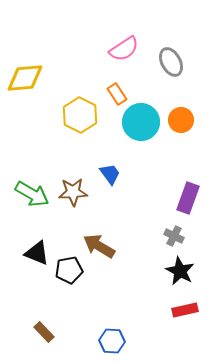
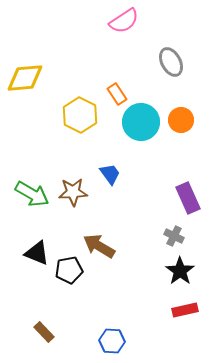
pink semicircle: moved 28 px up
purple rectangle: rotated 44 degrees counterclockwise
black star: rotated 8 degrees clockwise
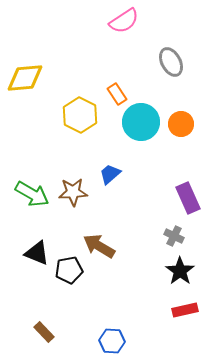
orange circle: moved 4 px down
blue trapezoid: rotated 95 degrees counterclockwise
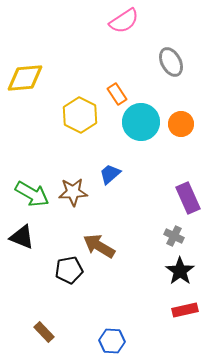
black triangle: moved 15 px left, 16 px up
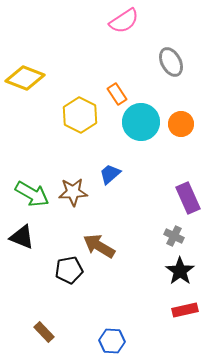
yellow diamond: rotated 27 degrees clockwise
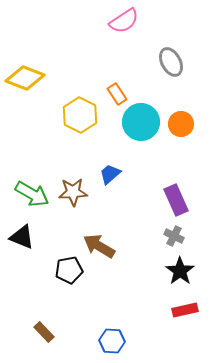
purple rectangle: moved 12 px left, 2 px down
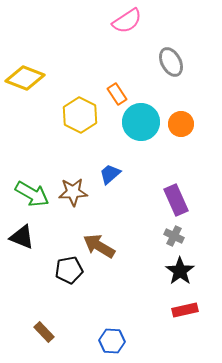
pink semicircle: moved 3 px right
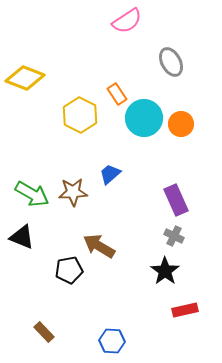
cyan circle: moved 3 px right, 4 px up
black star: moved 15 px left
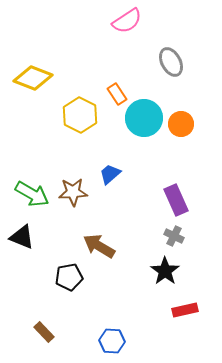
yellow diamond: moved 8 px right
black pentagon: moved 7 px down
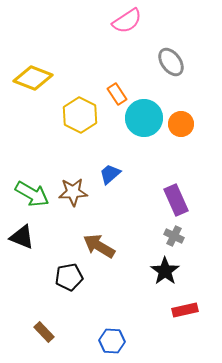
gray ellipse: rotated 8 degrees counterclockwise
